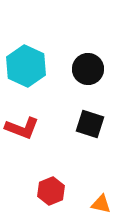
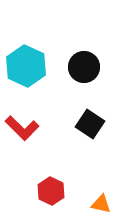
black circle: moved 4 px left, 2 px up
black square: rotated 16 degrees clockwise
red L-shape: rotated 24 degrees clockwise
red hexagon: rotated 12 degrees counterclockwise
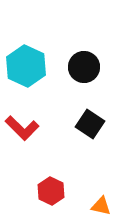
orange triangle: moved 2 px down
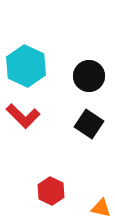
black circle: moved 5 px right, 9 px down
black square: moved 1 px left
red L-shape: moved 1 px right, 12 px up
orange triangle: moved 2 px down
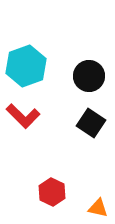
cyan hexagon: rotated 15 degrees clockwise
black square: moved 2 px right, 1 px up
red hexagon: moved 1 px right, 1 px down
orange triangle: moved 3 px left
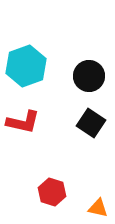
red L-shape: moved 6 px down; rotated 32 degrees counterclockwise
red hexagon: rotated 8 degrees counterclockwise
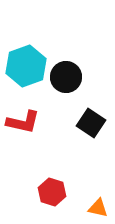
black circle: moved 23 px left, 1 px down
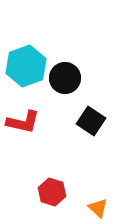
black circle: moved 1 px left, 1 px down
black square: moved 2 px up
orange triangle: rotated 30 degrees clockwise
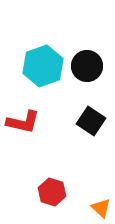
cyan hexagon: moved 17 px right
black circle: moved 22 px right, 12 px up
orange triangle: moved 3 px right
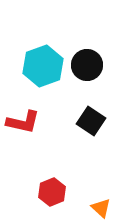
black circle: moved 1 px up
red hexagon: rotated 20 degrees clockwise
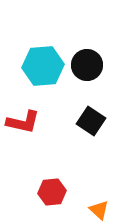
cyan hexagon: rotated 15 degrees clockwise
red hexagon: rotated 16 degrees clockwise
orange triangle: moved 2 px left, 2 px down
